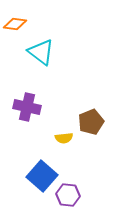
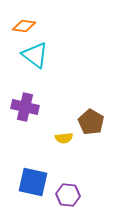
orange diamond: moved 9 px right, 2 px down
cyan triangle: moved 6 px left, 3 px down
purple cross: moved 2 px left
brown pentagon: rotated 20 degrees counterclockwise
blue square: moved 9 px left, 6 px down; rotated 28 degrees counterclockwise
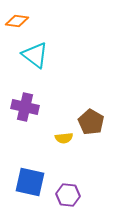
orange diamond: moved 7 px left, 5 px up
blue square: moved 3 px left
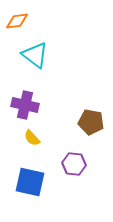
orange diamond: rotated 15 degrees counterclockwise
purple cross: moved 2 px up
brown pentagon: rotated 20 degrees counterclockwise
yellow semicircle: moved 32 px left; rotated 54 degrees clockwise
purple hexagon: moved 6 px right, 31 px up
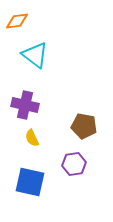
brown pentagon: moved 7 px left, 4 px down
yellow semicircle: rotated 18 degrees clockwise
purple hexagon: rotated 15 degrees counterclockwise
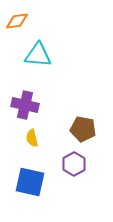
cyan triangle: moved 3 px right; rotated 32 degrees counterclockwise
brown pentagon: moved 1 px left, 3 px down
yellow semicircle: rotated 12 degrees clockwise
purple hexagon: rotated 20 degrees counterclockwise
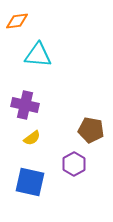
brown pentagon: moved 8 px right, 1 px down
yellow semicircle: rotated 114 degrees counterclockwise
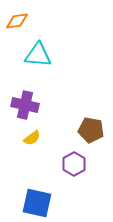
blue square: moved 7 px right, 21 px down
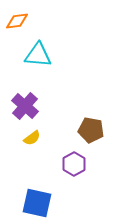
purple cross: moved 1 px down; rotated 28 degrees clockwise
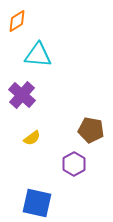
orange diamond: rotated 25 degrees counterclockwise
purple cross: moved 3 px left, 11 px up
